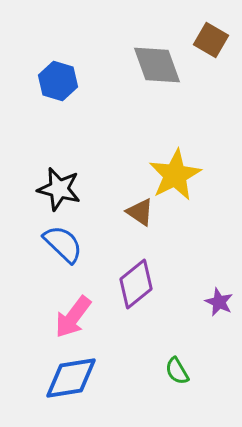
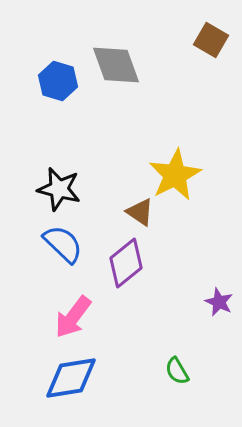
gray diamond: moved 41 px left
purple diamond: moved 10 px left, 21 px up
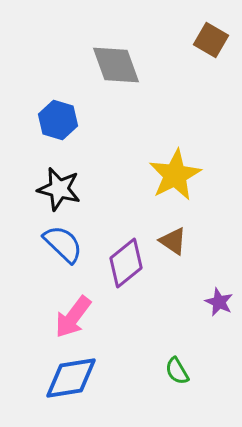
blue hexagon: moved 39 px down
brown triangle: moved 33 px right, 29 px down
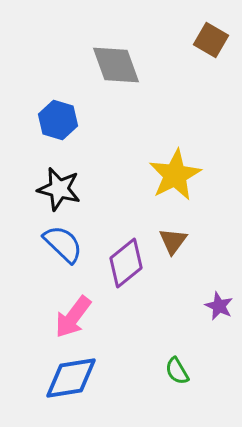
brown triangle: rotated 32 degrees clockwise
purple star: moved 4 px down
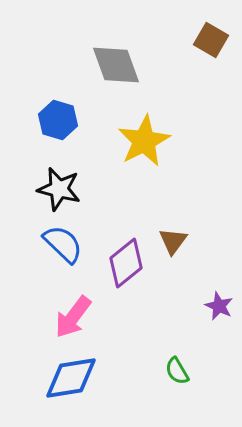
yellow star: moved 31 px left, 34 px up
